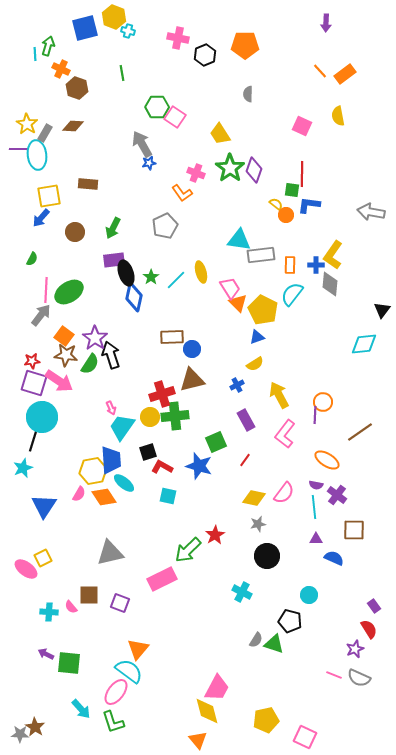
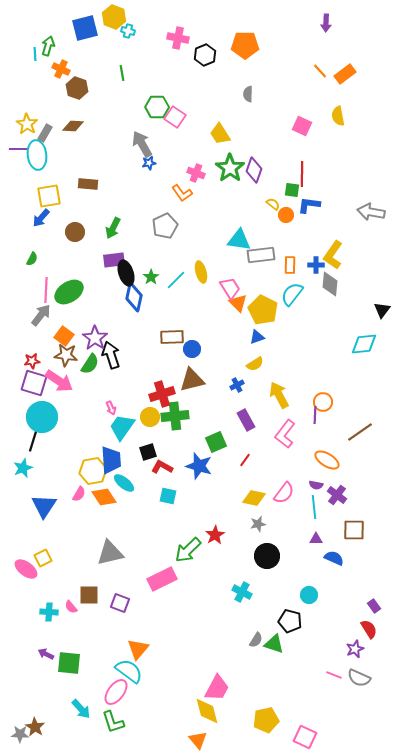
yellow semicircle at (276, 204): moved 3 px left
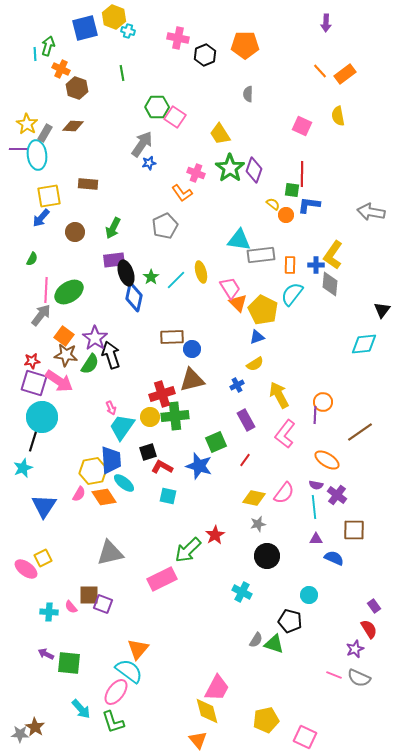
gray arrow at (142, 144): rotated 64 degrees clockwise
purple square at (120, 603): moved 17 px left, 1 px down
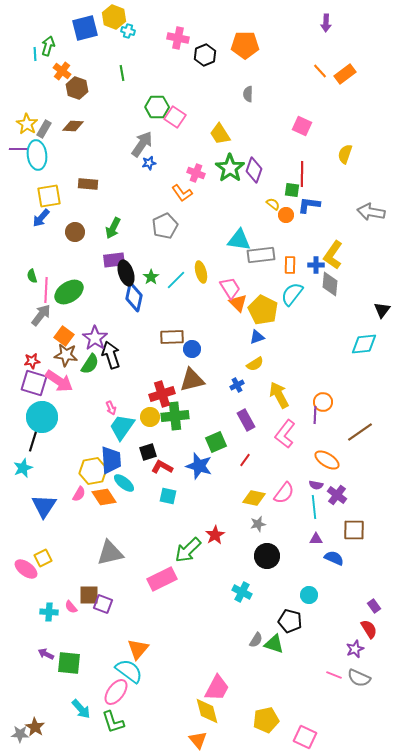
orange cross at (61, 69): moved 1 px right, 2 px down; rotated 12 degrees clockwise
yellow semicircle at (338, 116): moved 7 px right, 38 px down; rotated 30 degrees clockwise
gray rectangle at (45, 133): moved 1 px left, 4 px up
green semicircle at (32, 259): moved 17 px down; rotated 136 degrees clockwise
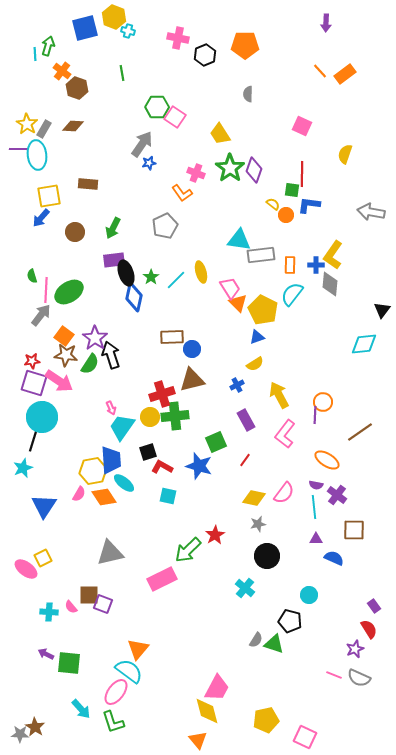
cyan cross at (242, 592): moved 3 px right, 4 px up; rotated 12 degrees clockwise
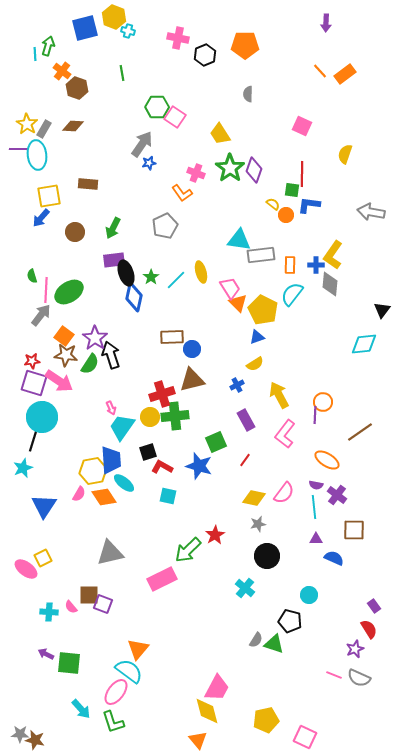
brown star at (35, 727): moved 13 px down; rotated 18 degrees counterclockwise
